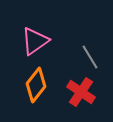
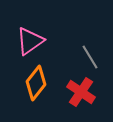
pink triangle: moved 5 px left
orange diamond: moved 2 px up
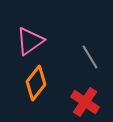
red cross: moved 4 px right, 10 px down
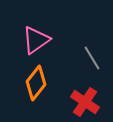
pink triangle: moved 6 px right, 1 px up
gray line: moved 2 px right, 1 px down
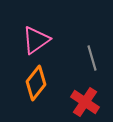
gray line: rotated 15 degrees clockwise
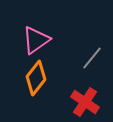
gray line: rotated 55 degrees clockwise
orange diamond: moved 5 px up
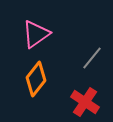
pink triangle: moved 6 px up
orange diamond: moved 1 px down
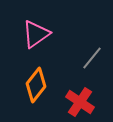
orange diamond: moved 6 px down
red cross: moved 5 px left
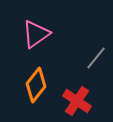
gray line: moved 4 px right
red cross: moved 3 px left, 1 px up
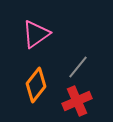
gray line: moved 18 px left, 9 px down
red cross: rotated 32 degrees clockwise
